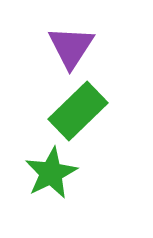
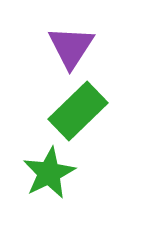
green star: moved 2 px left
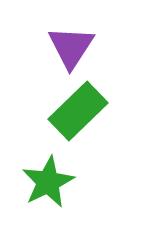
green star: moved 1 px left, 9 px down
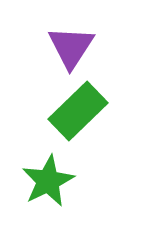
green star: moved 1 px up
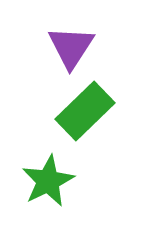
green rectangle: moved 7 px right
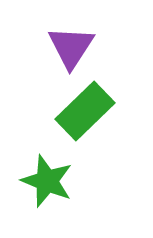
green star: moved 1 px left; rotated 24 degrees counterclockwise
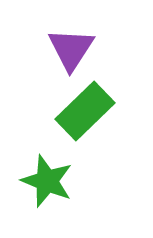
purple triangle: moved 2 px down
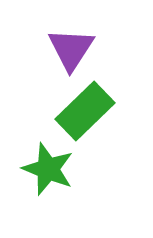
green star: moved 1 px right, 12 px up
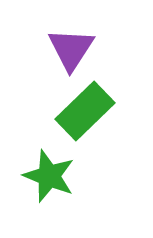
green star: moved 1 px right, 7 px down
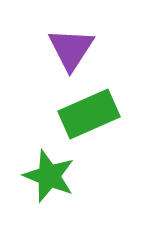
green rectangle: moved 4 px right, 3 px down; rotated 20 degrees clockwise
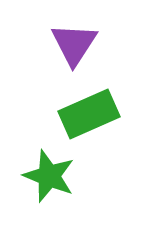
purple triangle: moved 3 px right, 5 px up
